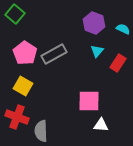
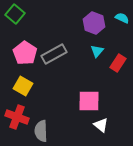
cyan semicircle: moved 1 px left, 11 px up
white triangle: rotated 35 degrees clockwise
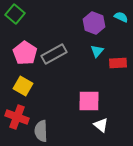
cyan semicircle: moved 1 px left, 1 px up
red rectangle: rotated 54 degrees clockwise
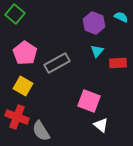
gray rectangle: moved 3 px right, 9 px down
pink square: rotated 20 degrees clockwise
gray semicircle: rotated 30 degrees counterclockwise
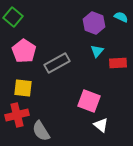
green square: moved 2 px left, 3 px down
pink pentagon: moved 1 px left, 2 px up
yellow square: moved 2 px down; rotated 24 degrees counterclockwise
red cross: moved 2 px up; rotated 35 degrees counterclockwise
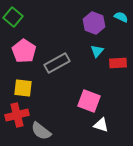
white triangle: rotated 21 degrees counterclockwise
gray semicircle: rotated 20 degrees counterclockwise
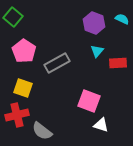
cyan semicircle: moved 1 px right, 2 px down
yellow square: rotated 12 degrees clockwise
gray semicircle: moved 1 px right
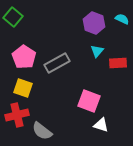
pink pentagon: moved 6 px down
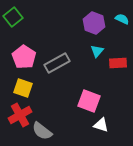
green square: rotated 12 degrees clockwise
red cross: moved 3 px right; rotated 15 degrees counterclockwise
